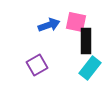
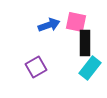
black rectangle: moved 1 px left, 2 px down
purple square: moved 1 px left, 2 px down
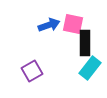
pink square: moved 3 px left, 2 px down
purple square: moved 4 px left, 4 px down
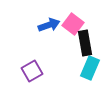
pink square: rotated 25 degrees clockwise
black rectangle: rotated 10 degrees counterclockwise
cyan rectangle: rotated 15 degrees counterclockwise
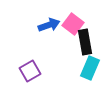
black rectangle: moved 1 px up
purple square: moved 2 px left
